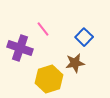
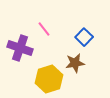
pink line: moved 1 px right
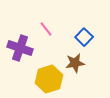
pink line: moved 2 px right
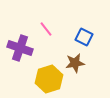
blue square: rotated 18 degrees counterclockwise
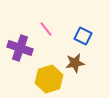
blue square: moved 1 px left, 1 px up
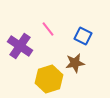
pink line: moved 2 px right
purple cross: moved 2 px up; rotated 15 degrees clockwise
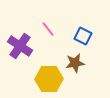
yellow hexagon: rotated 16 degrees clockwise
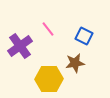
blue square: moved 1 px right
purple cross: rotated 20 degrees clockwise
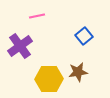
pink line: moved 11 px left, 13 px up; rotated 63 degrees counterclockwise
blue square: rotated 24 degrees clockwise
brown star: moved 3 px right, 9 px down
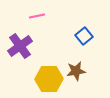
brown star: moved 2 px left, 1 px up
